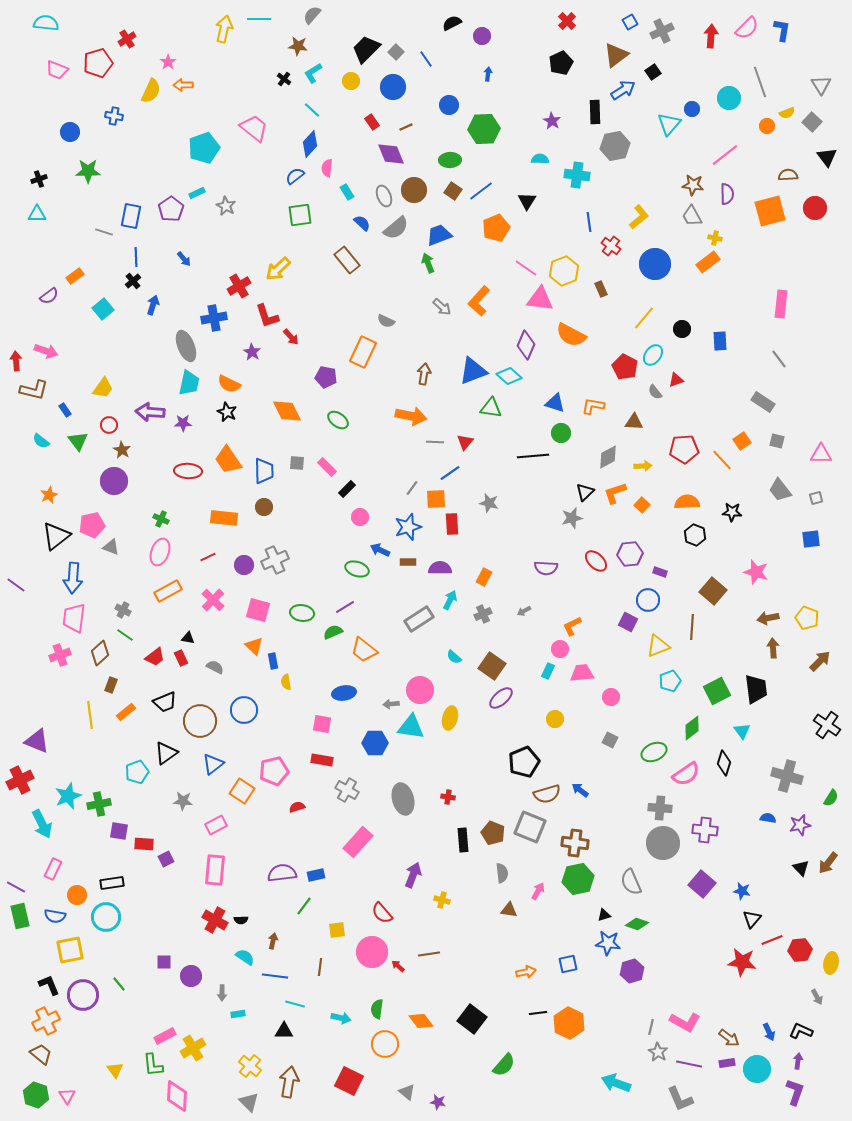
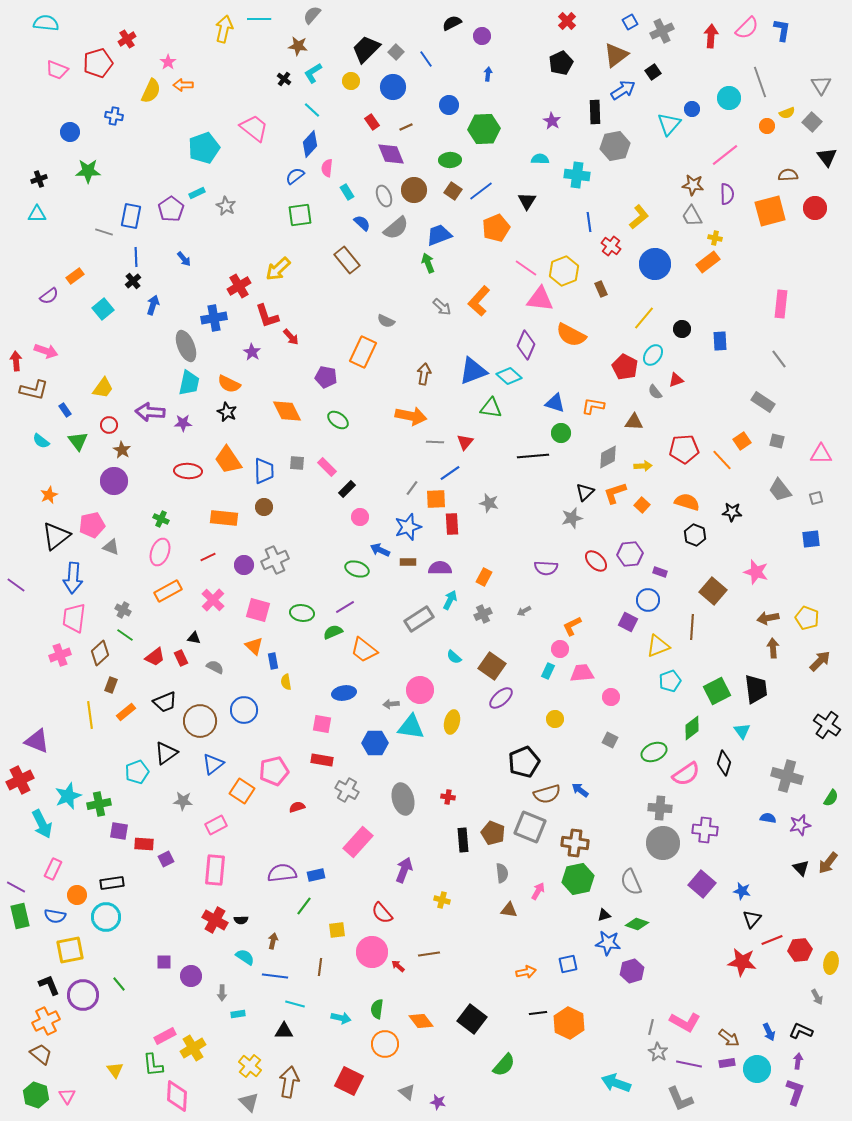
orange semicircle at (687, 502): rotated 20 degrees clockwise
black triangle at (188, 638): moved 6 px right
yellow ellipse at (450, 718): moved 2 px right, 4 px down
purple arrow at (413, 875): moved 9 px left, 5 px up
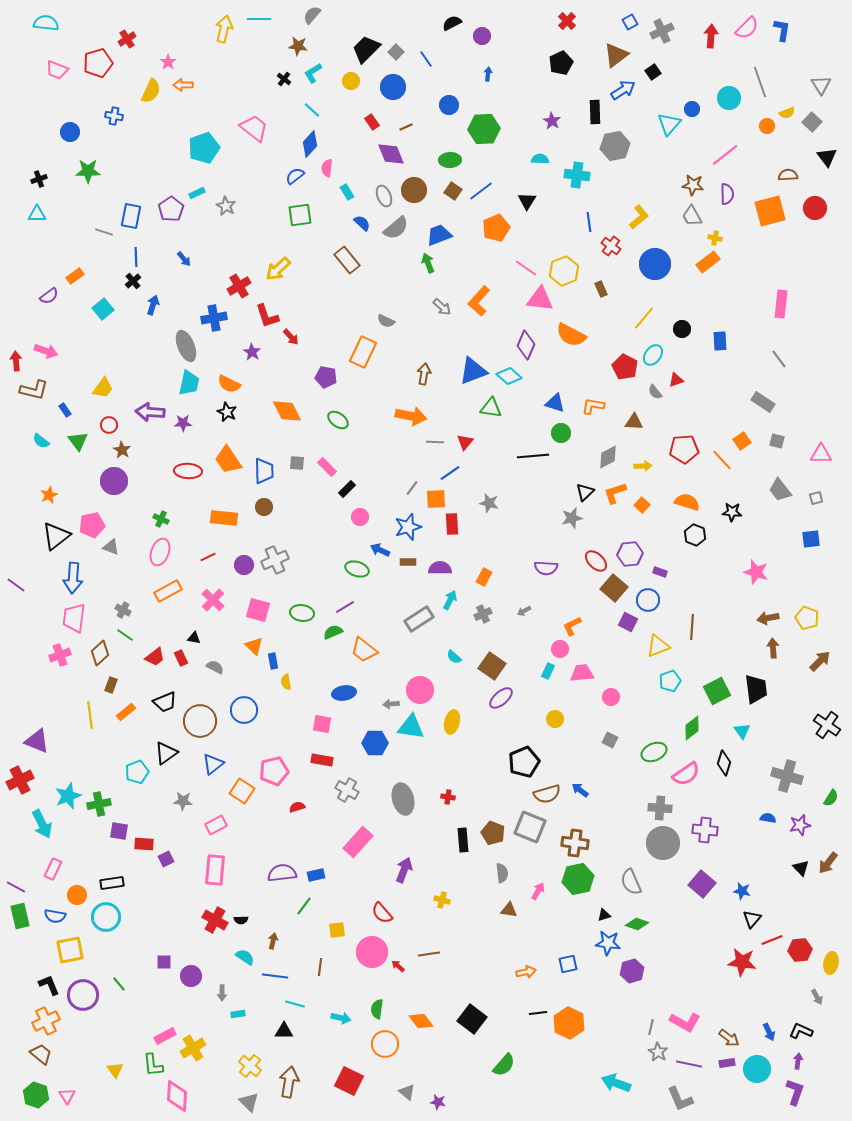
brown square at (713, 591): moved 99 px left, 3 px up
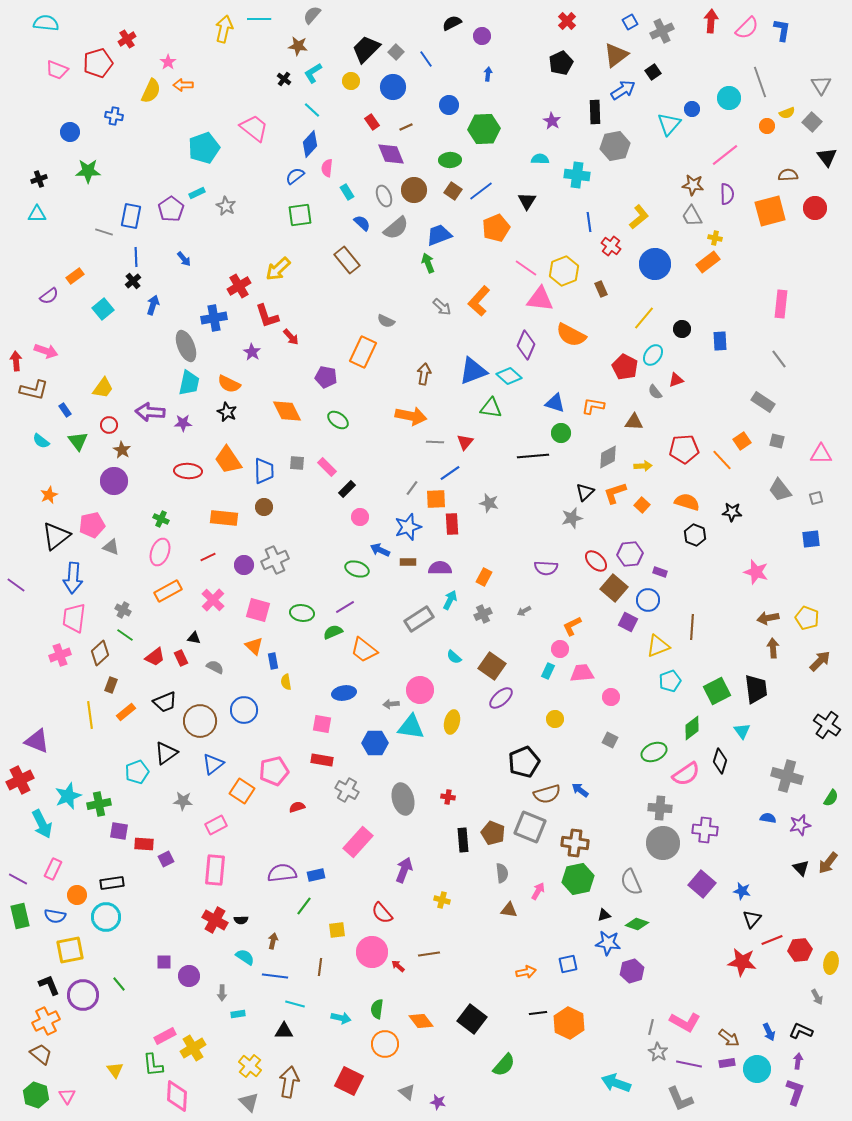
red arrow at (711, 36): moved 15 px up
black diamond at (724, 763): moved 4 px left, 2 px up
purple line at (16, 887): moved 2 px right, 8 px up
purple circle at (191, 976): moved 2 px left
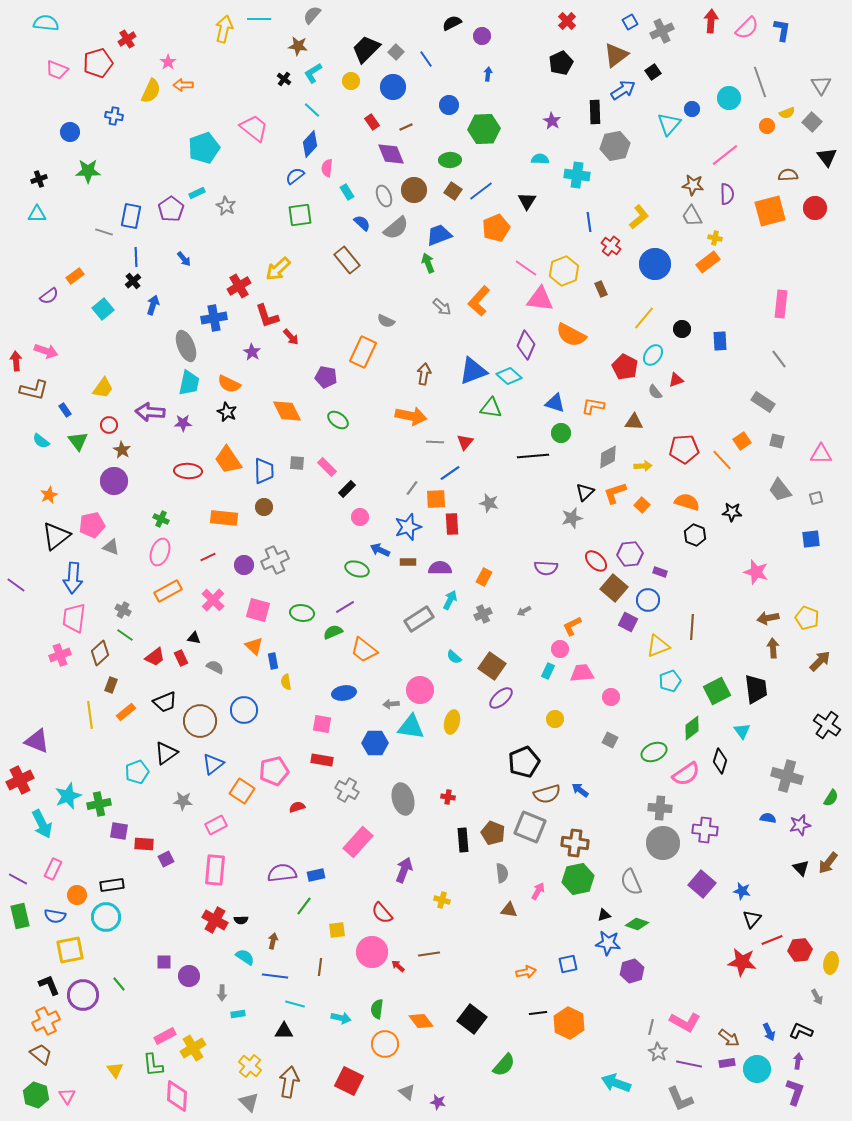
black rectangle at (112, 883): moved 2 px down
